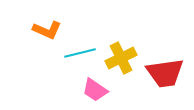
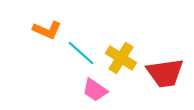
cyan line: moved 1 px right; rotated 56 degrees clockwise
yellow cross: rotated 32 degrees counterclockwise
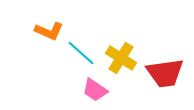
orange L-shape: moved 2 px right, 1 px down
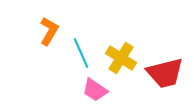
orange L-shape: rotated 84 degrees counterclockwise
cyan line: rotated 24 degrees clockwise
red trapezoid: rotated 6 degrees counterclockwise
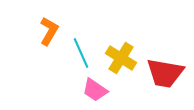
red trapezoid: rotated 24 degrees clockwise
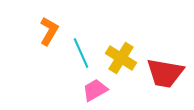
pink trapezoid: rotated 116 degrees clockwise
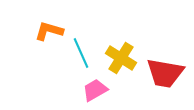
orange L-shape: rotated 104 degrees counterclockwise
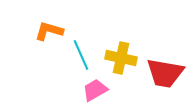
cyan line: moved 2 px down
yellow cross: rotated 20 degrees counterclockwise
